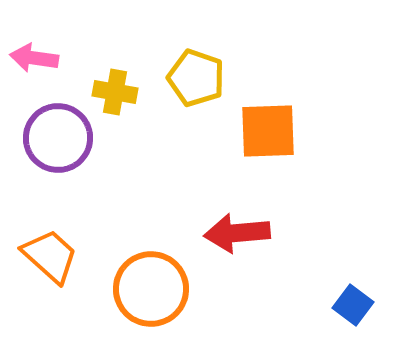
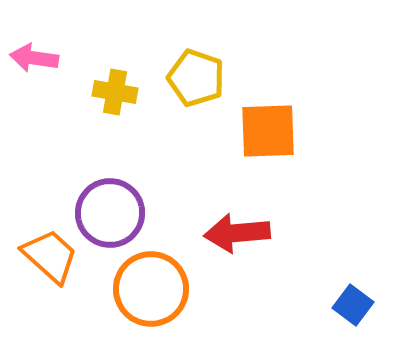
purple circle: moved 52 px right, 75 px down
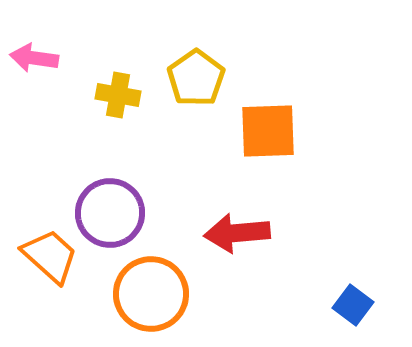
yellow pentagon: rotated 18 degrees clockwise
yellow cross: moved 3 px right, 3 px down
orange circle: moved 5 px down
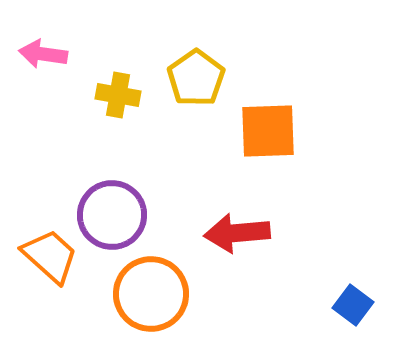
pink arrow: moved 9 px right, 4 px up
purple circle: moved 2 px right, 2 px down
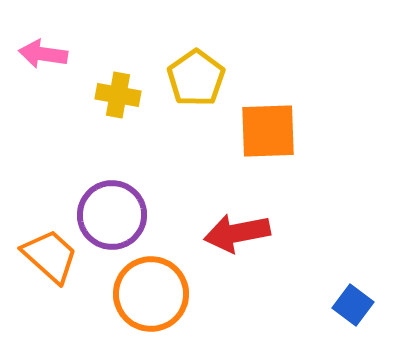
red arrow: rotated 6 degrees counterclockwise
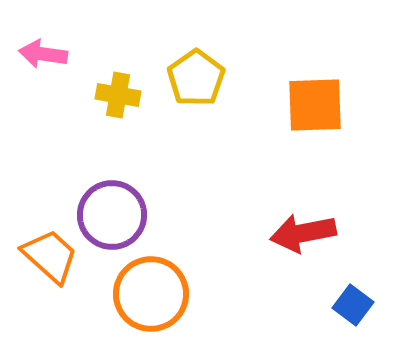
orange square: moved 47 px right, 26 px up
red arrow: moved 66 px right
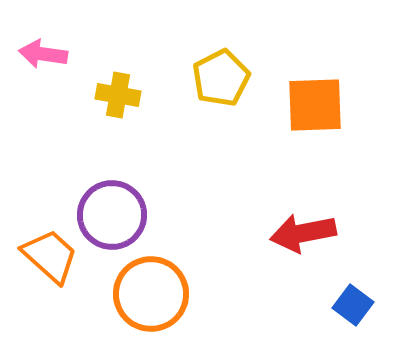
yellow pentagon: moved 25 px right; rotated 8 degrees clockwise
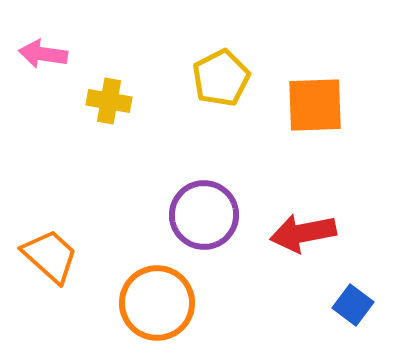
yellow cross: moved 9 px left, 6 px down
purple circle: moved 92 px right
orange circle: moved 6 px right, 9 px down
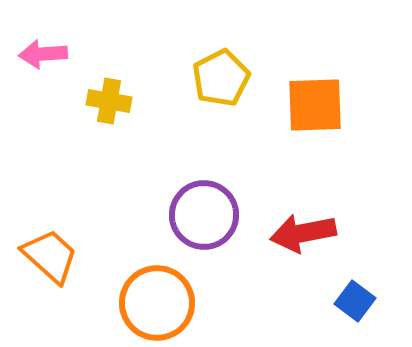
pink arrow: rotated 12 degrees counterclockwise
blue square: moved 2 px right, 4 px up
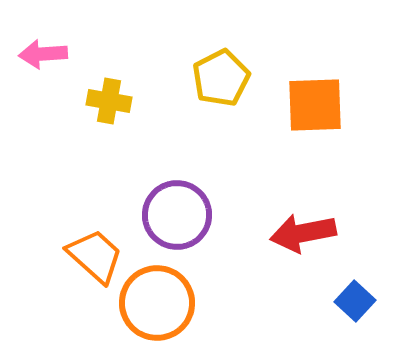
purple circle: moved 27 px left
orange trapezoid: moved 45 px right
blue square: rotated 6 degrees clockwise
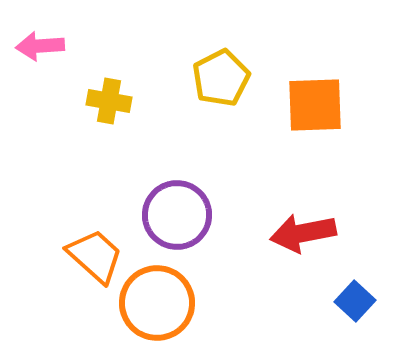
pink arrow: moved 3 px left, 8 px up
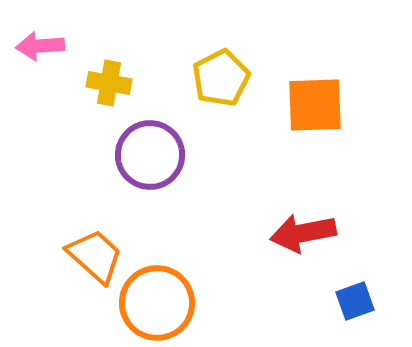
yellow cross: moved 18 px up
purple circle: moved 27 px left, 60 px up
blue square: rotated 27 degrees clockwise
